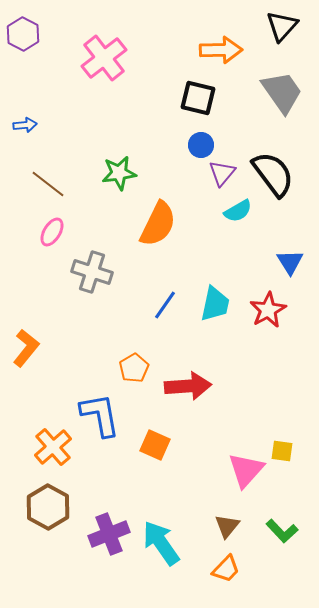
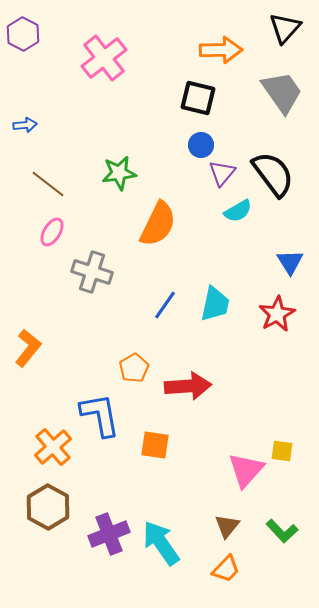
black triangle: moved 3 px right, 2 px down
red star: moved 9 px right, 4 px down
orange L-shape: moved 2 px right
orange square: rotated 16 degrees counterclockwise
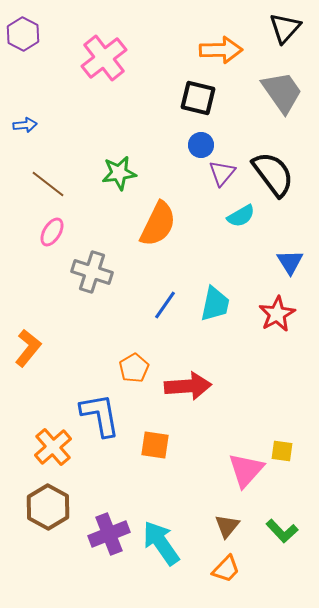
cyan semicircle: moved 3 px right, 5 px down
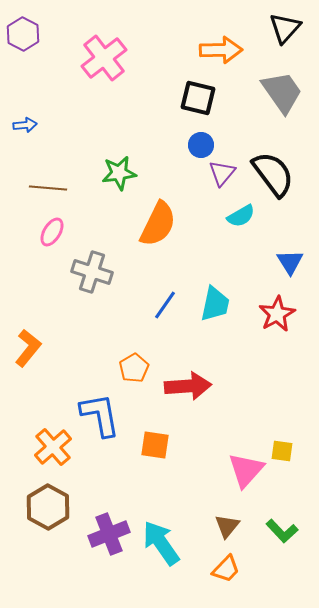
brown line: moved 4 px down; rotated 33 degrees counterclockwise
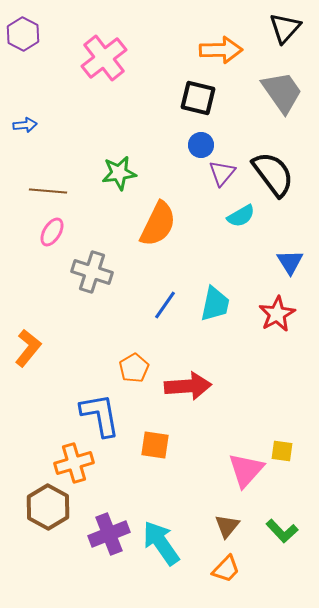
brown line: moved 3 px down
orange cross: moved 21 px right, 16 px down; rotated 24 degrees clockwise
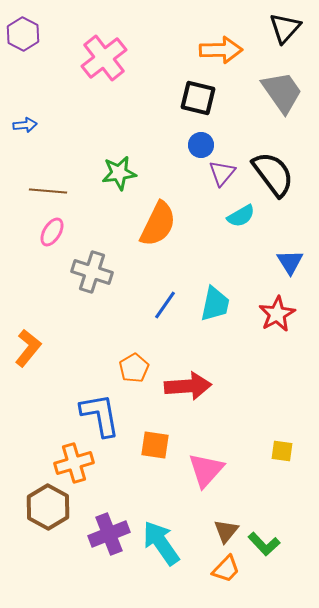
pink triangle: moved 40 px left
brown triangle: moved 1 px left, 5 px down
green L-shape: moved 18 px left, 13 px down
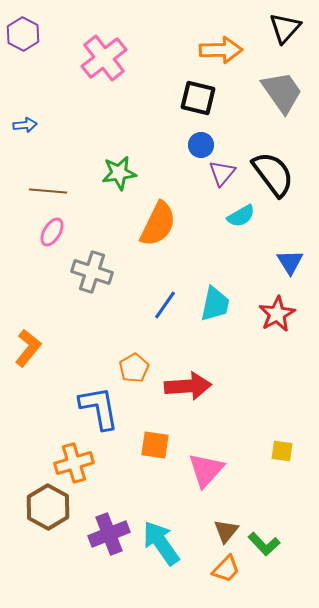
blue L-shape: moved 1 px left, 7 px up
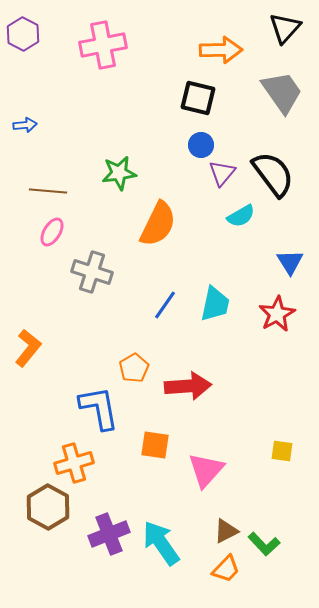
pink cross: moved 1 px left, 13 px up; rotated 27 degrees clockwise
brown triangle: rotated 24 degrees clockwise
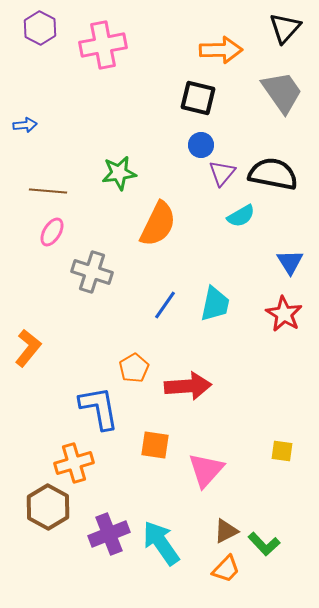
purple hexagon: moved 17 px right, 6 px up
black semicircle: rotated 42 degrees counterclockwise
red star: moved 7 px right; rotated 12 degrees counterclockwise
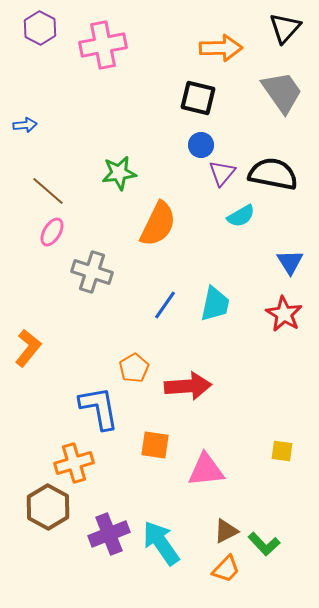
orange arrow: moved 2 px up
brown line: rotated 36 degrees clockwise
pink triangle: rotated 42 degrees clockwise
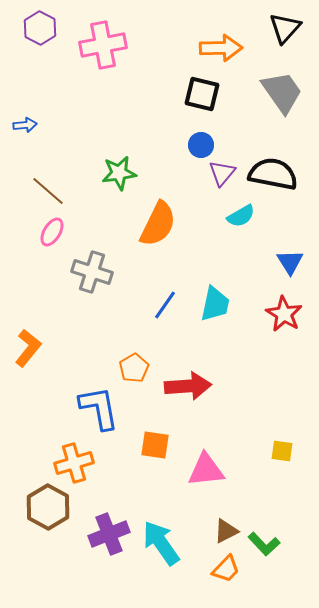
black square: moved 4 px right, 4 px up
